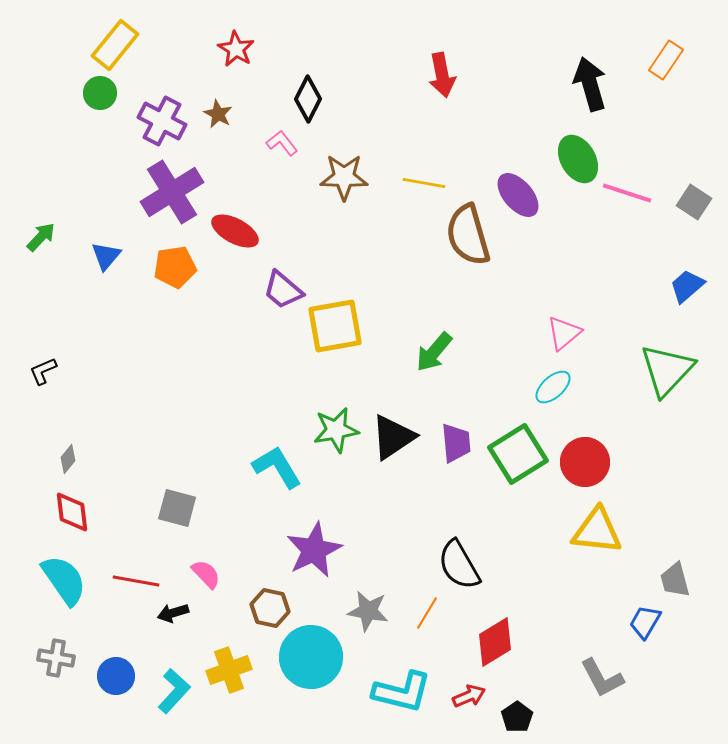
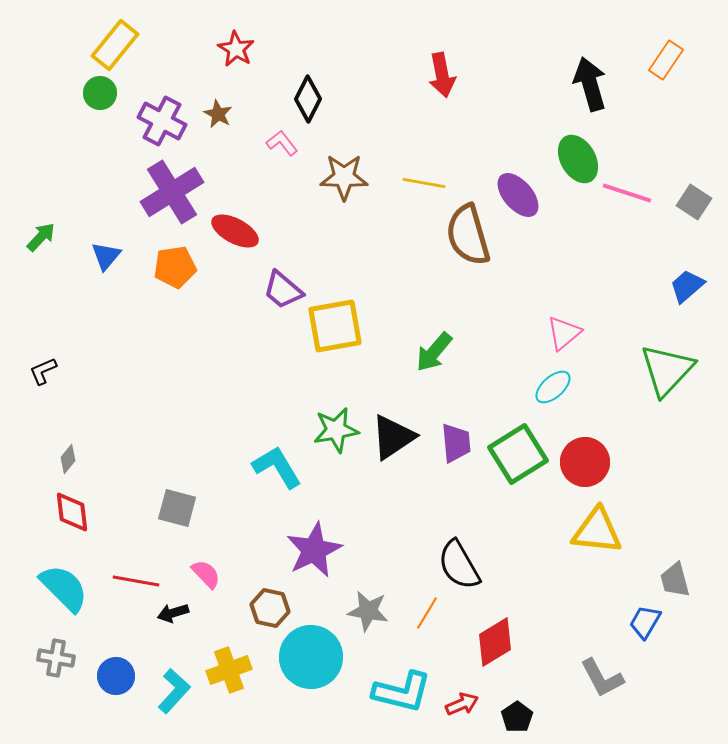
cyan semicircle at (64, 580): moved 8 px down; rotated 10 degrees counterclockwise
red arrow at (469, 696): moved 7 px left, 8 px down
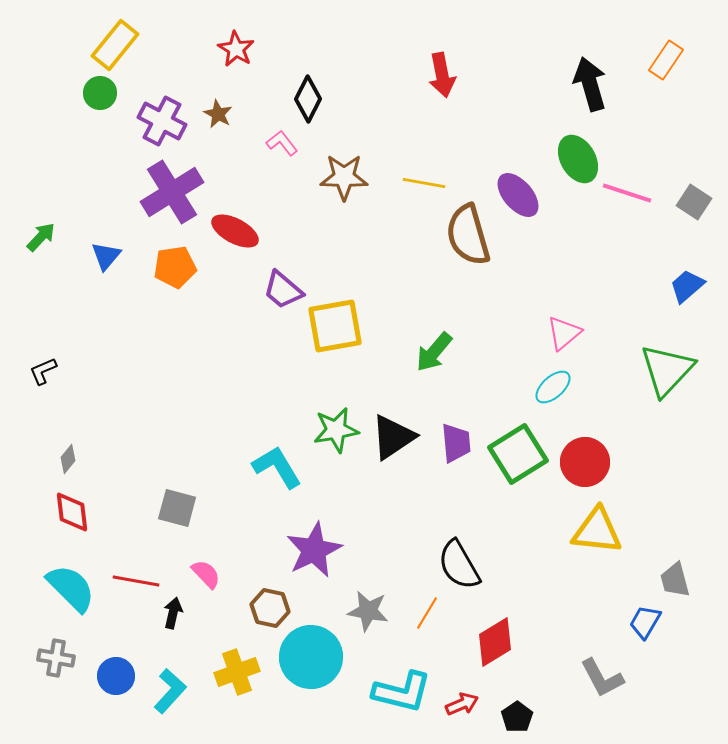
cyan semicircle at (64, 588): moved 7 px right
black arrow at (173, 613): rotated 120 degrees clockwise
yellow cross at (229, 670): moved 8 px right, 2 px down
cyan L-shape at (174, 691): moved 4 px left
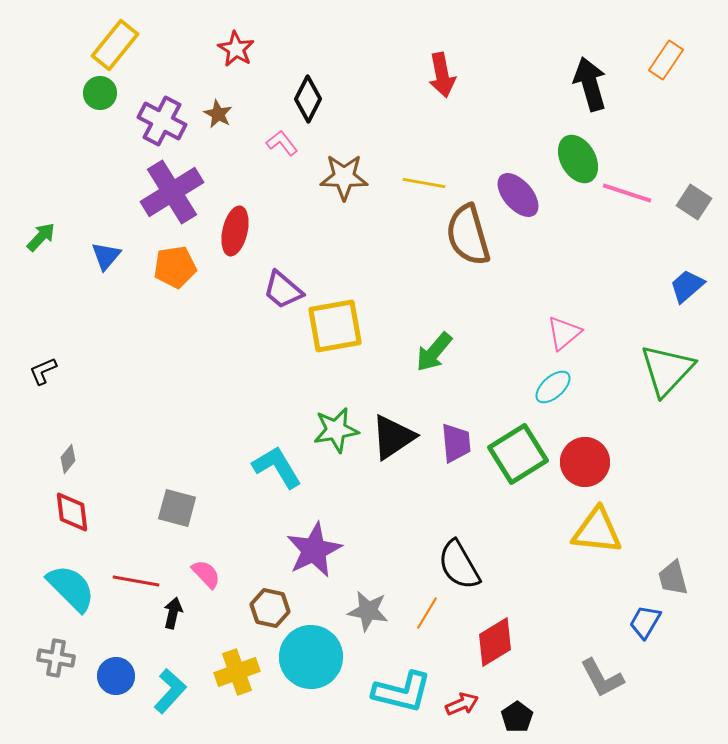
red ellipse at (235, 231): rotated 75 degrees clockwise
gray trapezoid at (675, 580): moved 2 px left, 2 px up
